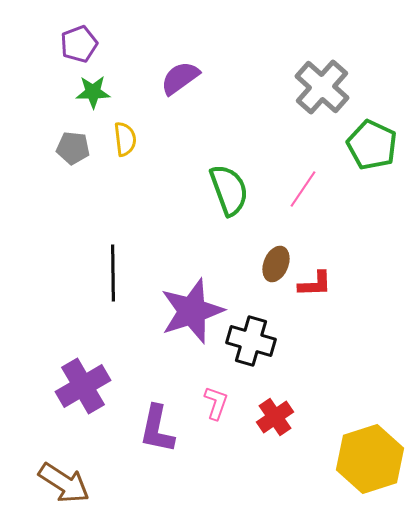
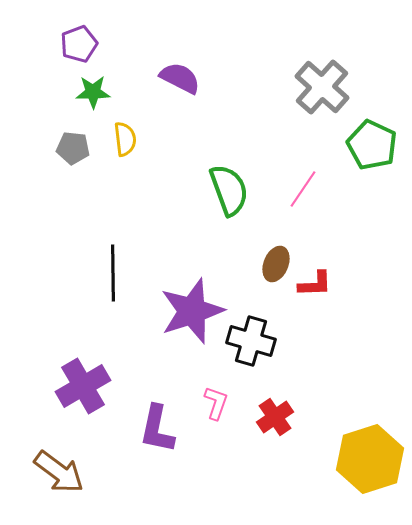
purple semicircle: rotated 63 degrees clockwise
brown arrow: moved 5 px left, 11 px up; rotated 4 degrees clockwise
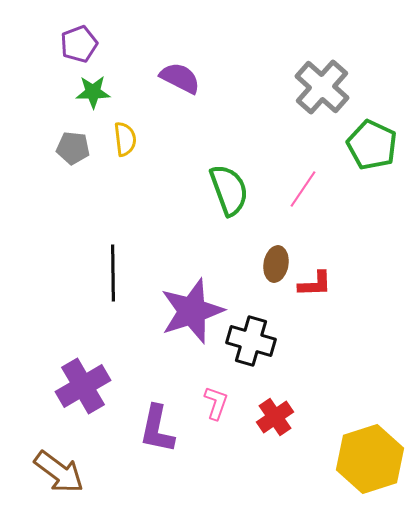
brown ellipse: rotated 12 degrees counterclockwise
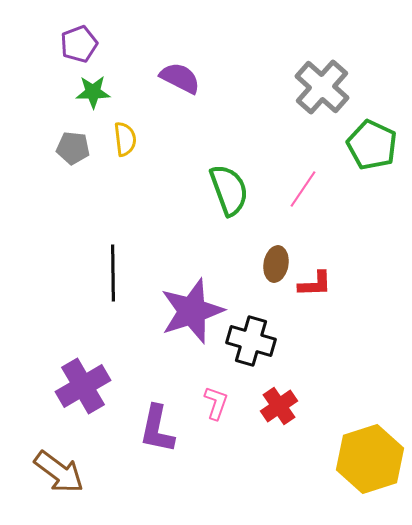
red cross: moved 4 px right, 11 px up
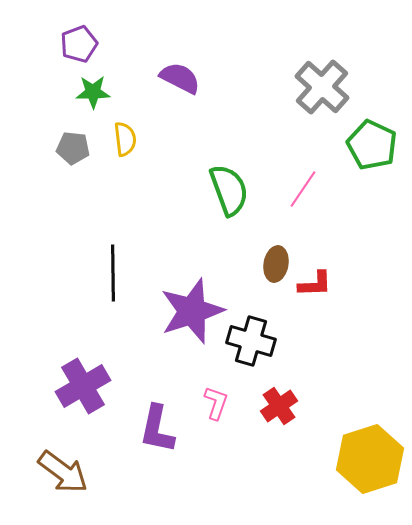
brown arrow: moved 4 px right
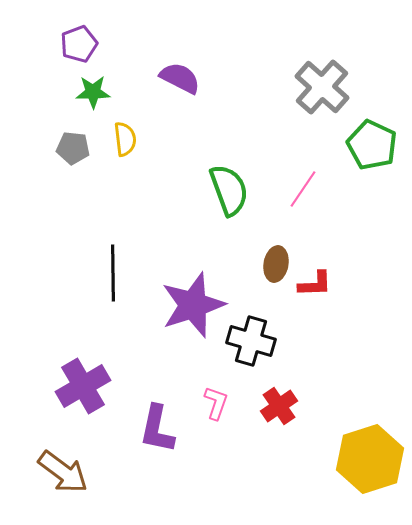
purple star: moved 1 px right, 6 px up
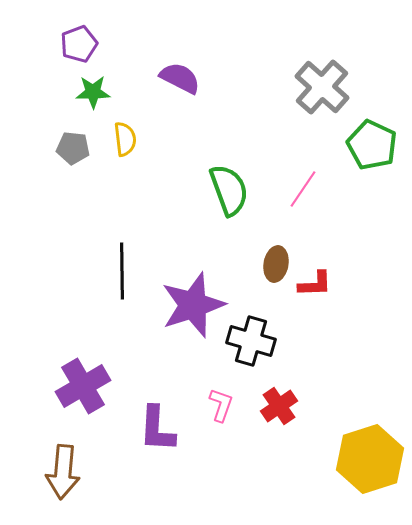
black line: moved 9 px right, 2 px up
pink L-shape: moved 5 px right, 2 px down
purple L-shape: rotated 9 degrees counterclockwise
brown arrow: rotated 58 degrees clockwise
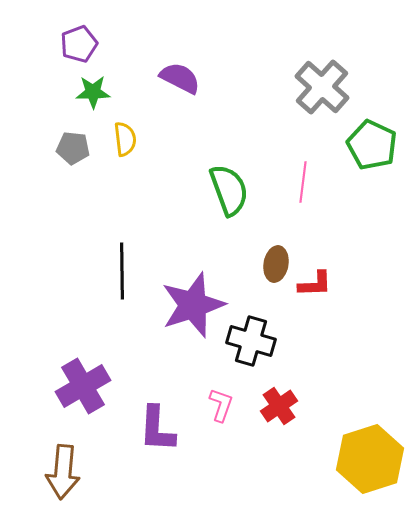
pink line: moved 7 px up; rotated 27 degrees counterclockwise
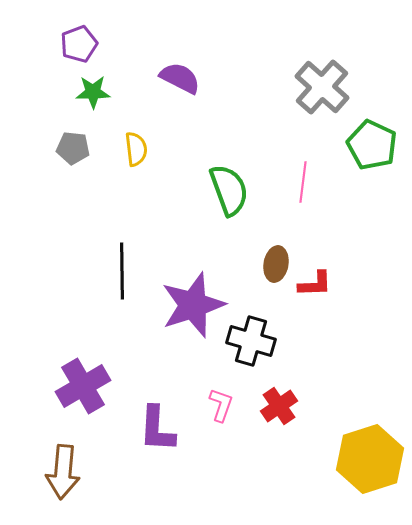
yellow semicircle: moved 11 px right, 10 px down
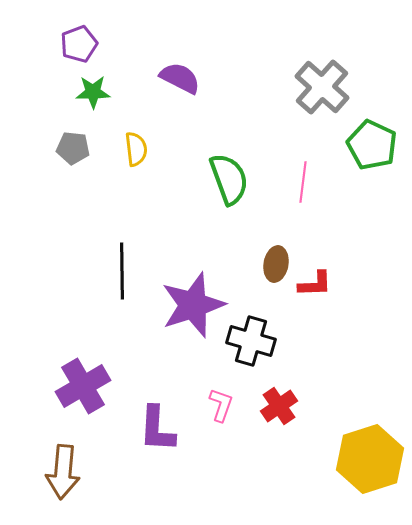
green semicircle: moved 11 px up
